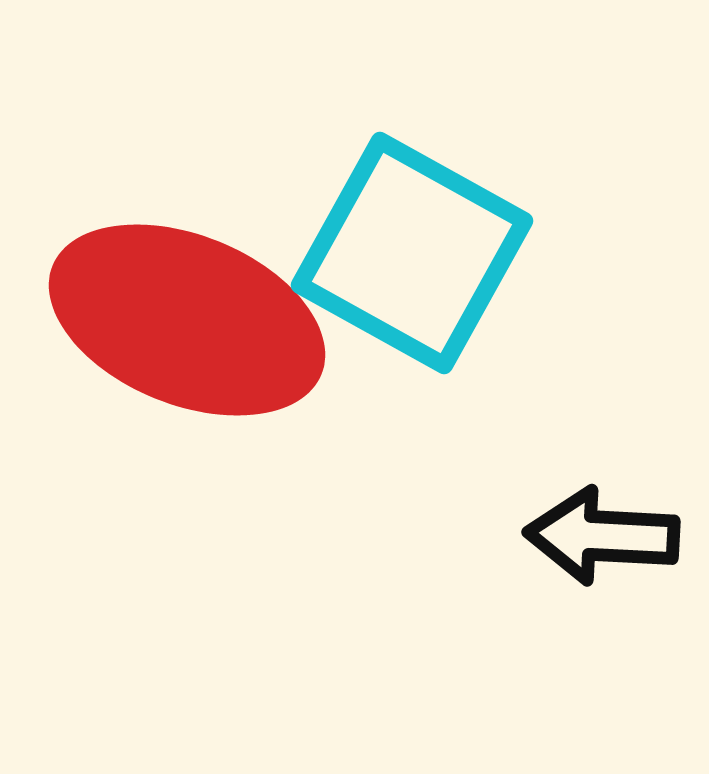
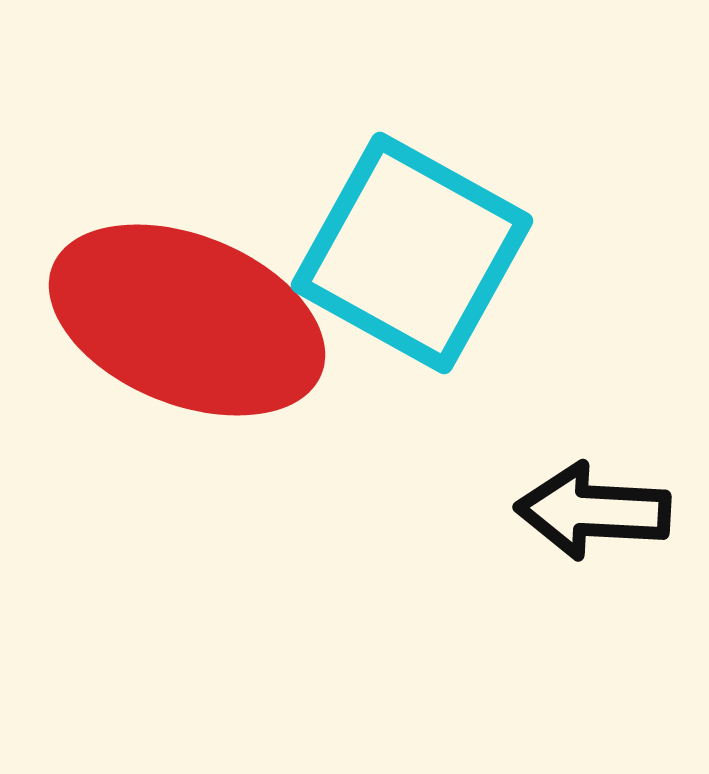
black arrow: moved 9 px left, 25 px up
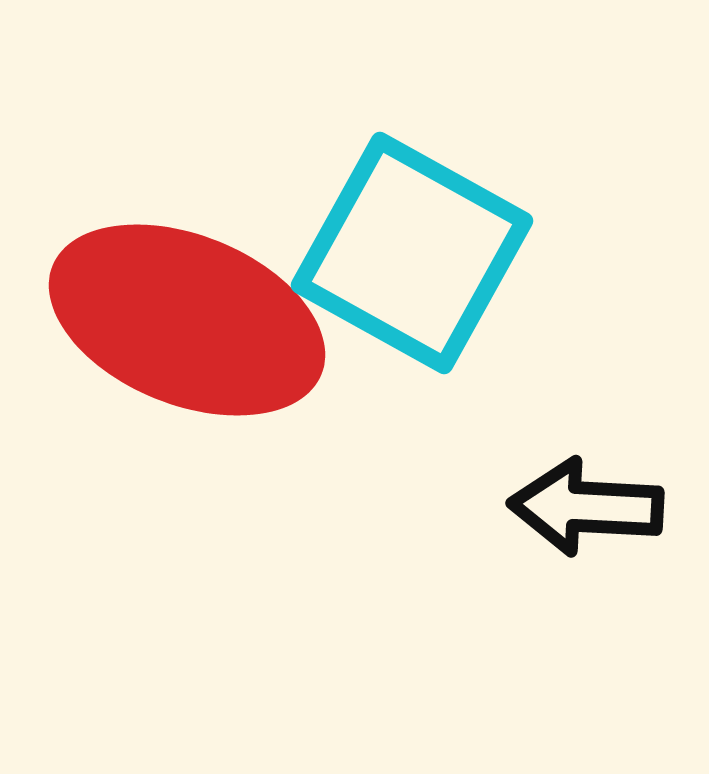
black arrow: moved 7 px left, 4 px up
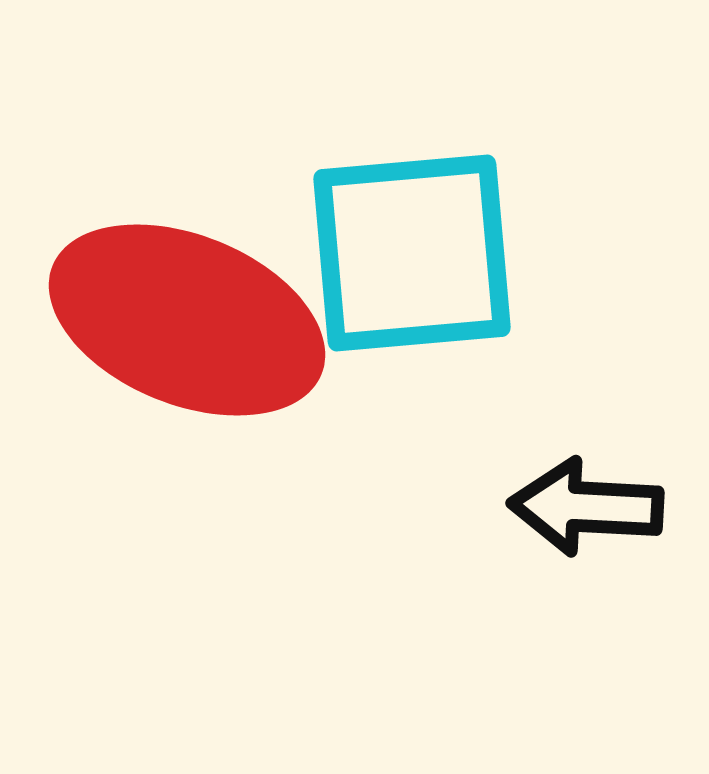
cyan square: rotated 34 degrees counterclockwise
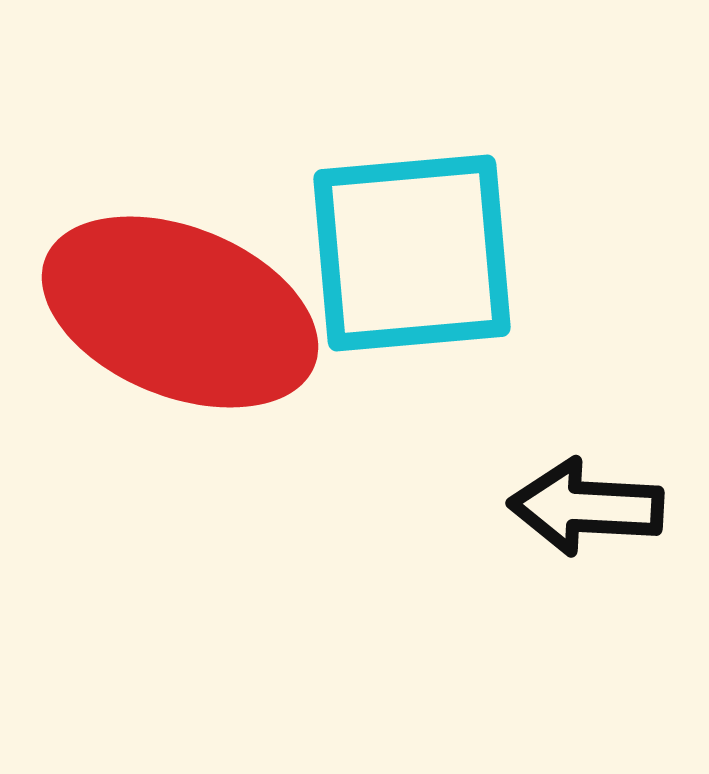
red ellipse: moved 7 px left, 8 px up
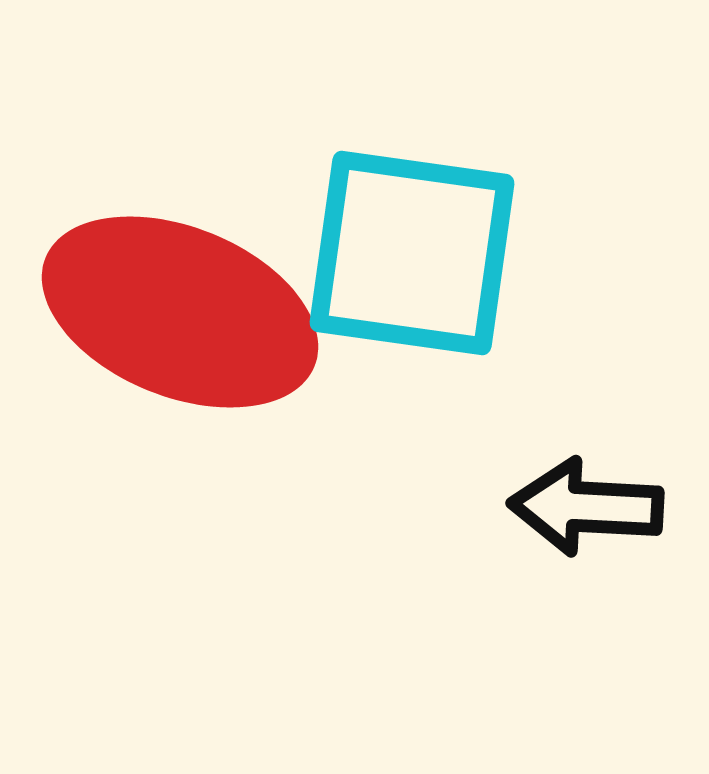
cyan square: rotated 13 degrees clockwise
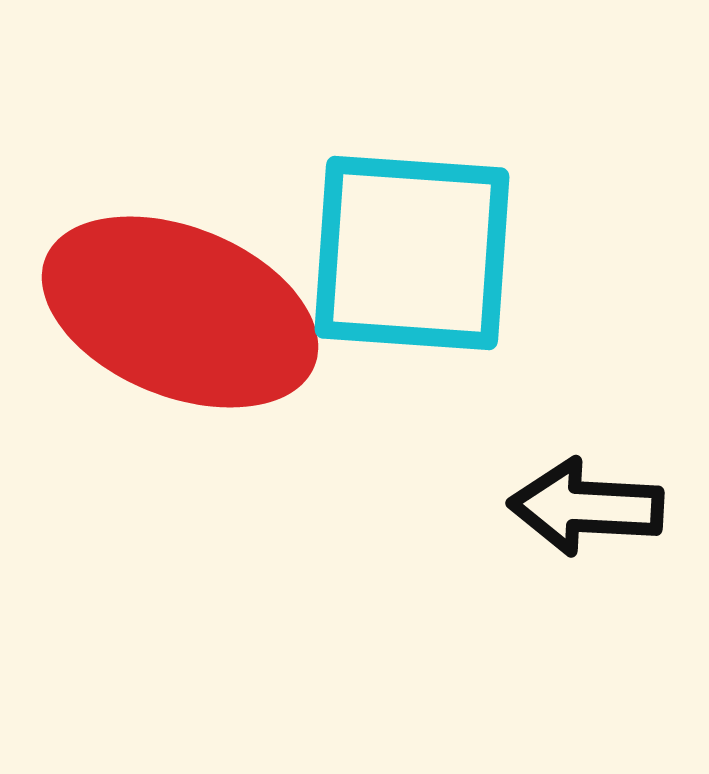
cyan square: rotated 4 degrees counterclockwise
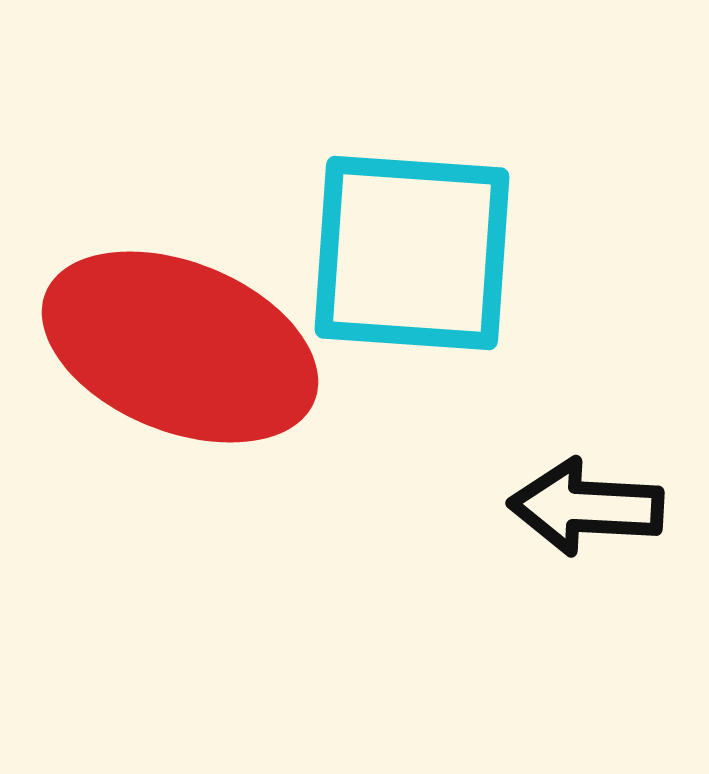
red ellipse: moved 35 px down
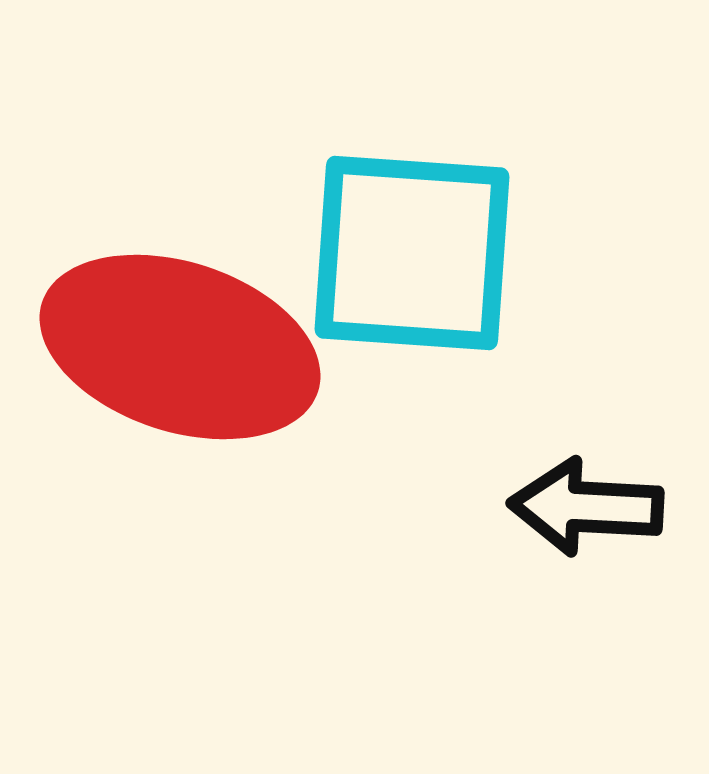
red ellipse: rotated 4 degrees counterclockwise
